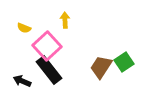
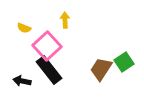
brown trapezoid: moved 2 px down
black arrow: rotated 12 degrees counterclockwise
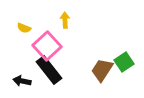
brown trapezoid: moved 1 px right, 1 px down
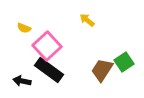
yellow arrow: moved 22 px right; rotated 49 degrees counterclockwise
black rectangle: rotated 16 degrees counterclockwise
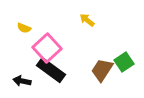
pink square: moved 2 px down
black rectangle: moved 2 px right
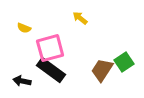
yellow arrow: moved 7 px left, 2 px up
pink square: moved 3 px right; rotated 28 degrees clockwise
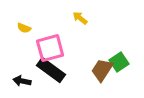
green square: moved 5 px left
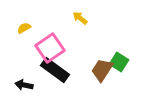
yellow semicircle: rotated 128 degrees clockwise
pink square: rotated 20 degrees counterclockwise
green square: rotated 24 degrees counterclockwise
black rectangle: moved 4 px right
black arrow: moved 2 px right, 4 px down
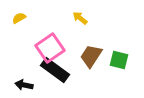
yellow semicircle: moved 5 px left, 10 px up
green square: moved 2 px up; rotated 18 degrees counterclockwise
brown trapezoid: moved 11 px left, 14 px up
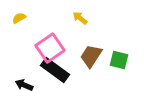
black arrow: rotated 12 degrees clockwise
